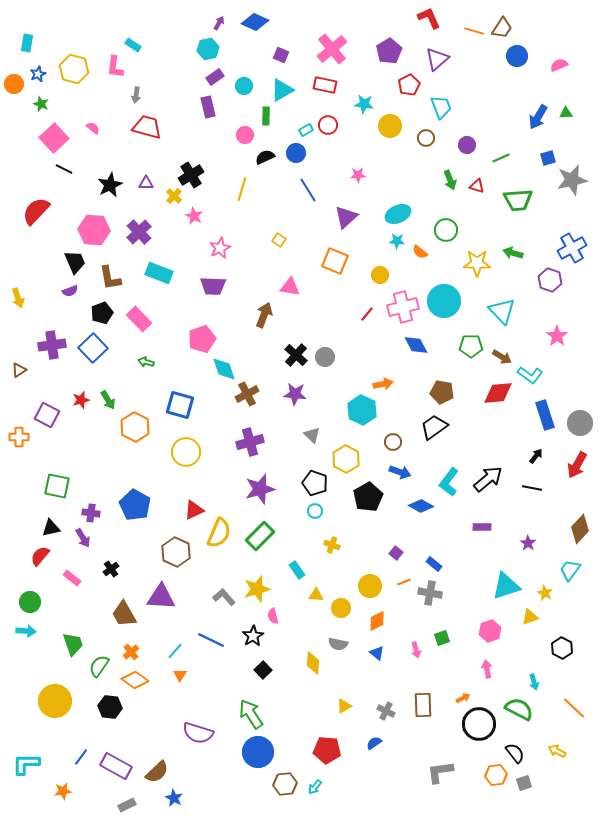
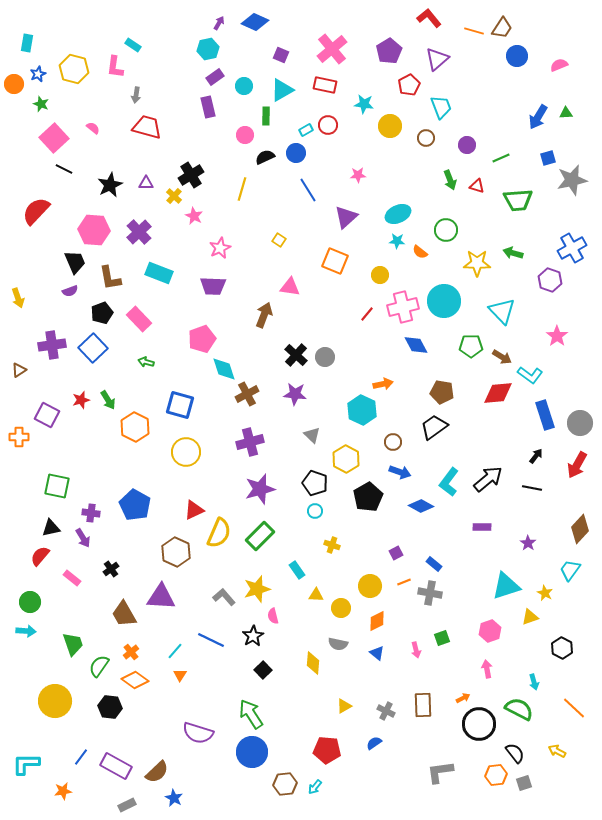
red L-shape at (429, 18): rotated 15 degrees counterclockwise
purple square at (396, 553): rotated 24 degrees clockwise
blue circle at (258, 752): moved 6 px left
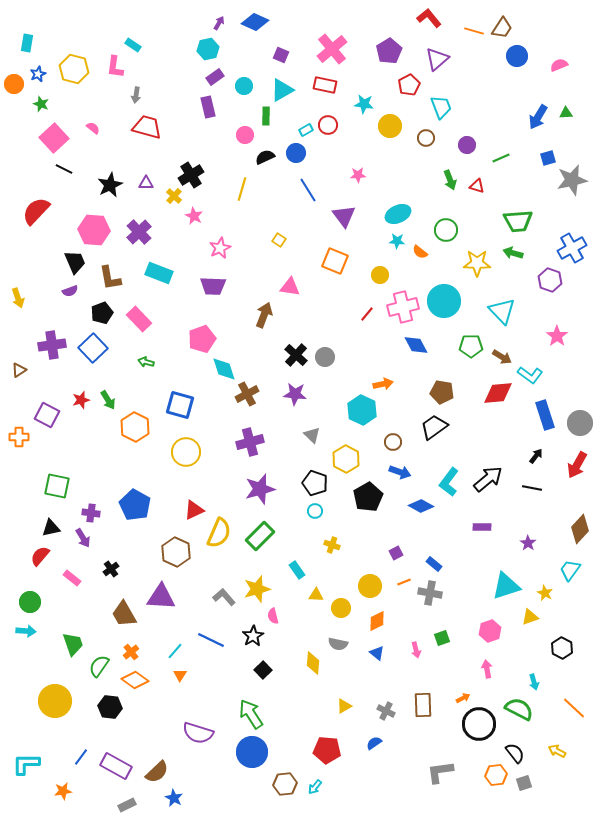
green trapezoid at (518, 200): moved 21 px down
purple triangle at (346, 217): moved 2 px left, 1 px up; rotated 25 degrees counterclockwise
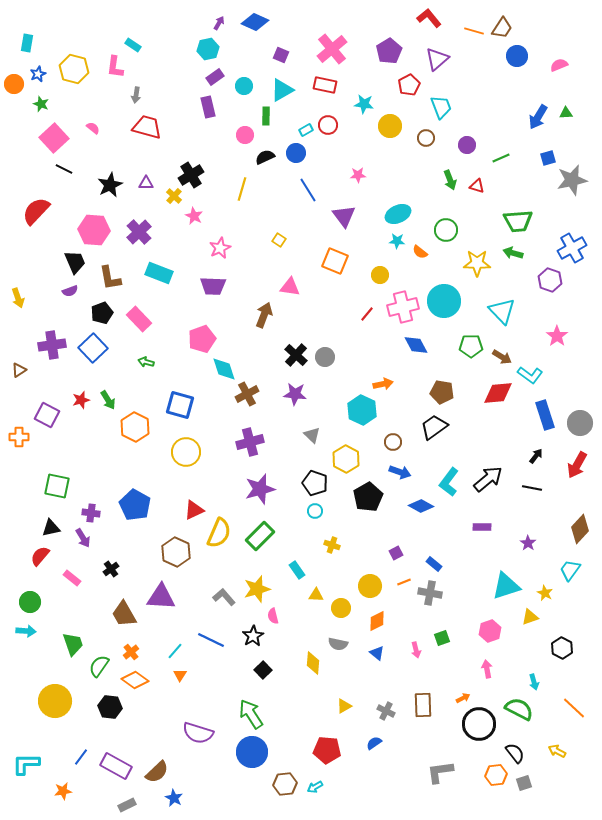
cyan arrow at (315, 787): rotated 21 degrees clockwise
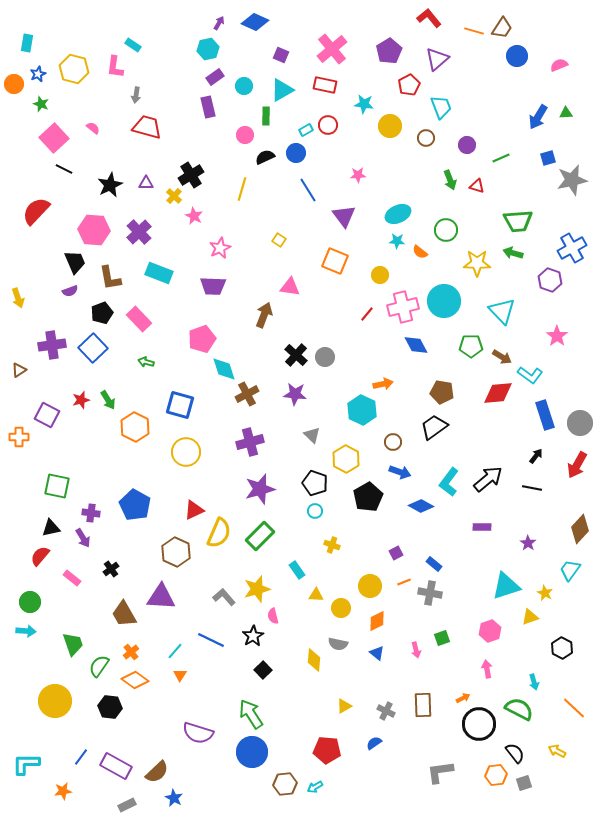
yellow diamond at (313, 663): moved 1 px right, 3 px up
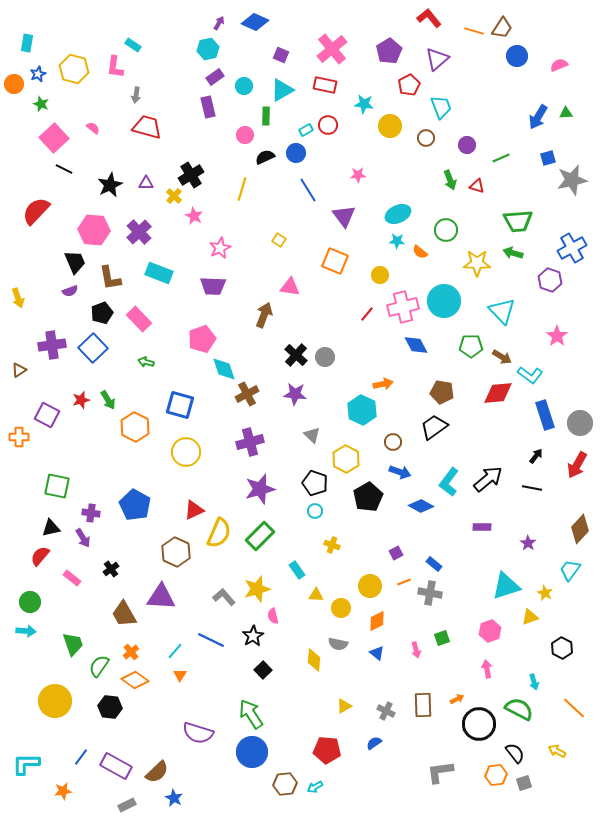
orange arrow at (463, 698): moved 6 px left, 1 px down
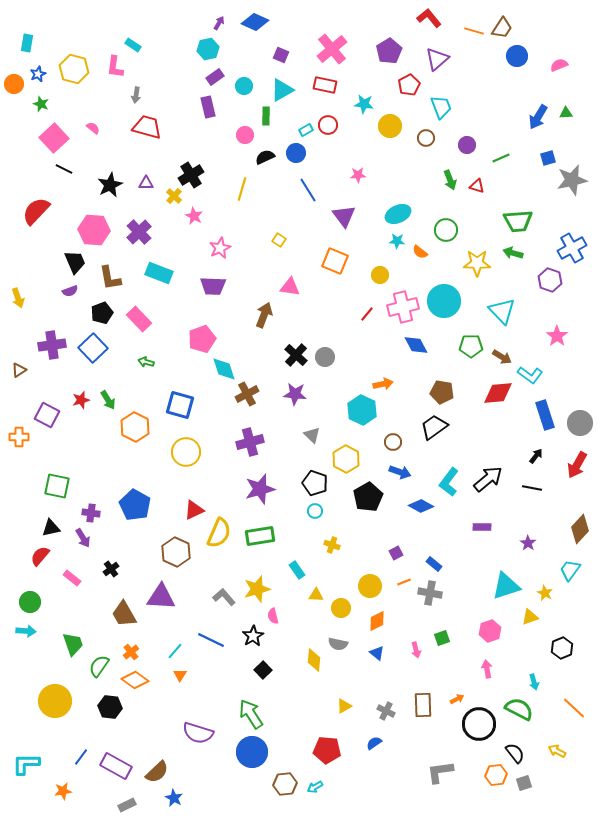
green rectangle at (260, 536): rotated 36 degrees clockwise
black hexagon at (562, 648): rotated 10 degrees clockwise
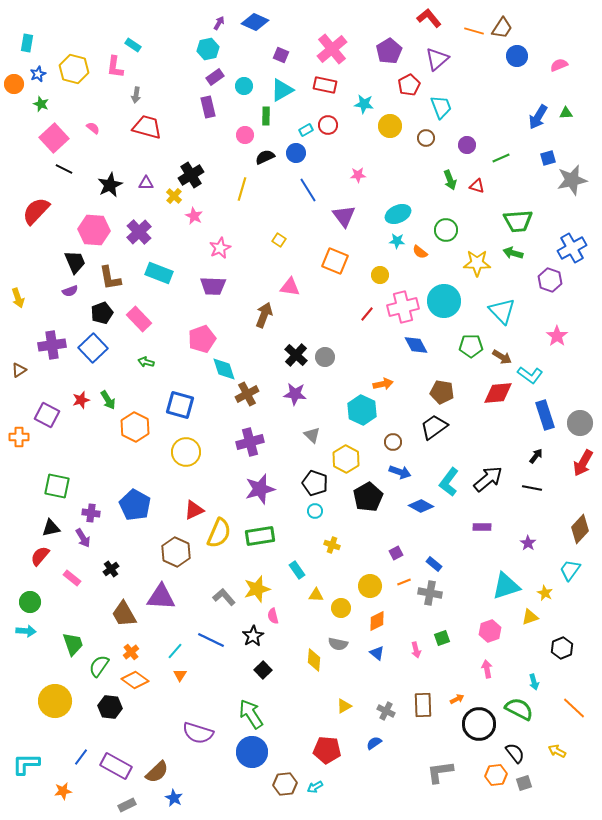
red arrow at (577, 465): moved 6 px right, 2 px up
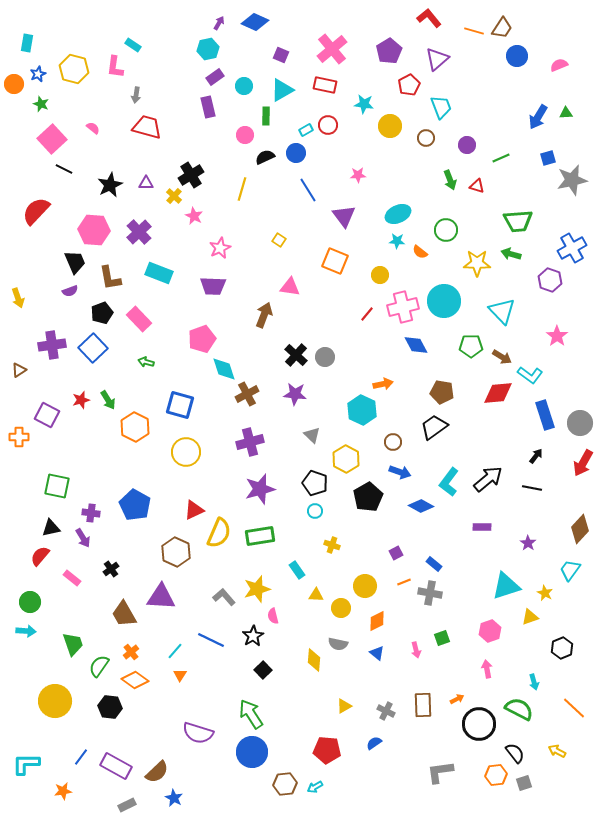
pink square at (54, 138): moved 2 px left, 1 px down
green arrow at (513, 253): moved 2 px left, 1 px down
yellow circle at (370, 586): moved 5 px left
